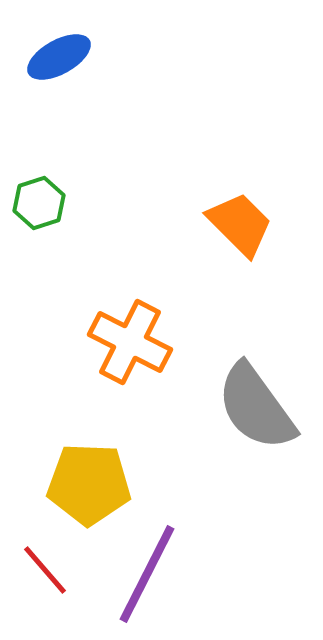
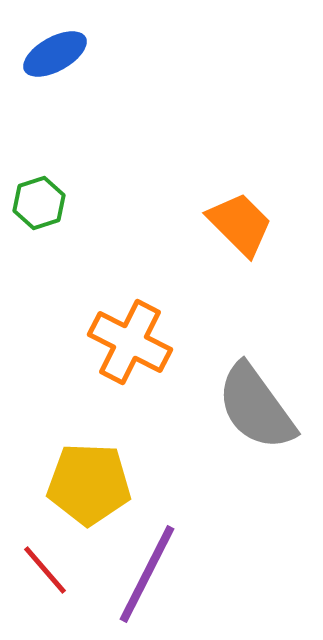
blue ellipse: moved 4 px left, 3 px up
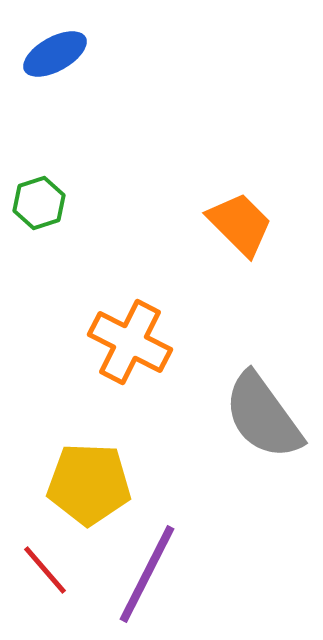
gray semicircle: moved 7 px right, 9 px down
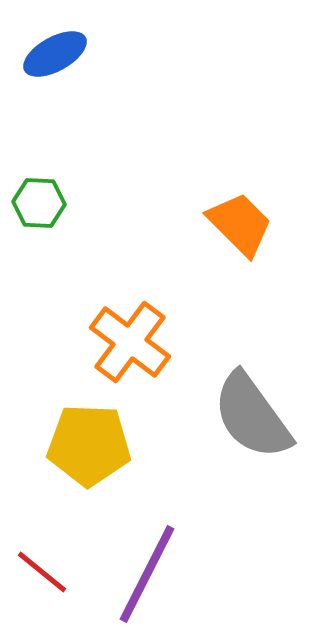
green hexagon: rotated 21 degrees clockwise
orange cross: rotated 10 degrees clockwise
gray semicircle: moved 11 px left
yellow pentagon: moved 39 px up
red line: moved 3 px left, 2 px down; rotated 10 degrees counterclockwise
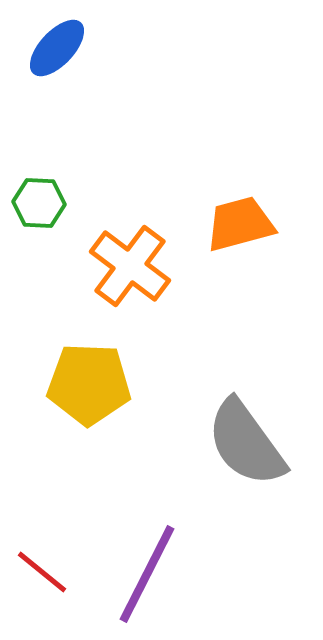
blue ellipse: moved 2 px right, 6 px up; rotated 18 degrees counterclockwise
orange trapezoid: rotated 60 degrees counterclockwise
orange cross: moved 76 px up
gray semicircle: moved 6 px left, 27 px down
yellow pentagon: moved 61 px up
